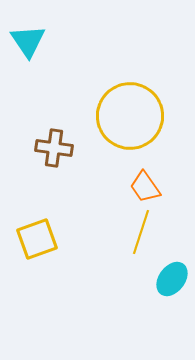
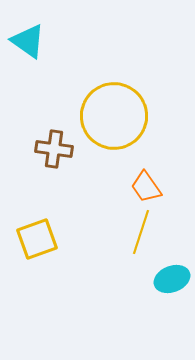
cyan triangle: rotated 21 degrees counterclockwise
yellow circle: moved 16 px left
brown cross: moved 1 px down
orange trapezoid: moved 1 px right
cyan ellipse: rotated 32 degrees clockwise
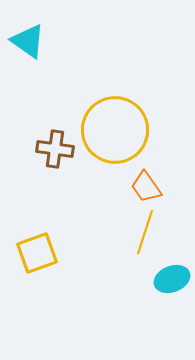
yellow circle: moved 1 px right, 14 px down
brown cross: moved 1 px right
yellow line: moved 4 px right
yellow square: moved 14 px down
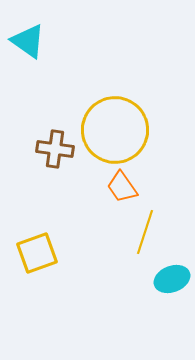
orange trapezoid: moved 24 px left
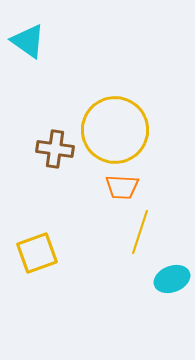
orange trapezoid: rotated 52 degrees counterclockwise
yellow line: moved 5 px left
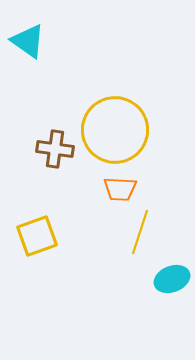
orange trapezoid: moved 2 px left, 2 px down
yellow square: moved 17 px up
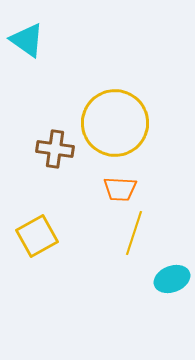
cyan triangle: moved 1 px left, 1 px up
yellow circle: moved 7 px up
yellow line: moved 6 px left, 1 px down
yellow square: rotated 9 degrees counterclockwise
